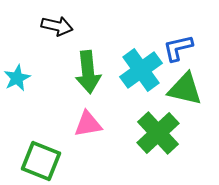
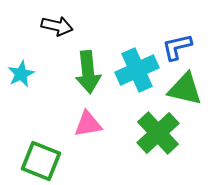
blue L-shape: moved 1 px left, 1 px up
cyan cross: moved 4 px left; rotated 12 degrees clockwise
cyan star: moved 4 px right, 4 px up
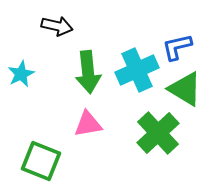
green triangle: rotated 18 degrees clockwise
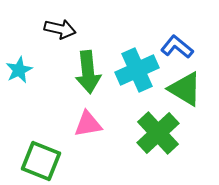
black arrow: moved 3 px right, 3 px down
blue L-shape: rotated 52 degrees clockwise
cyan star: moved 2 px left, 4 px up
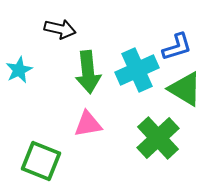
blue L-shape: rotated 124 degrees clockwise
green cross: moved 5 px down
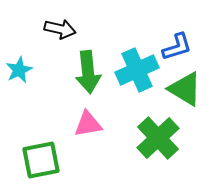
green square: moved 1 px up; rotated 33 degrees counterclockwise
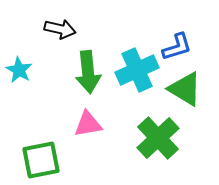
cyan star: rotated 16 degrees counterclockwise
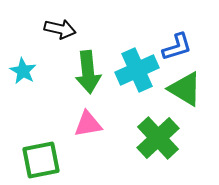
cyan star: moved 4 px right, 1 px down
